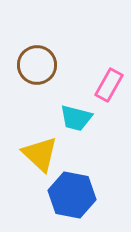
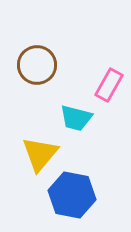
yellow triangle: rotated 27 degrees clockwise
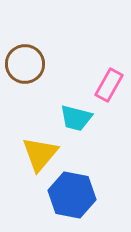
brown circle: moved 12 px left, 1 px up
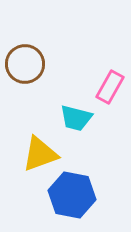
pink rectangle: moved 1 px right, 2 px down
yellow triangle: rotated 30 degrees clockwise
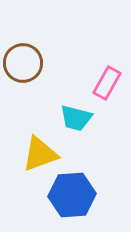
brown circle: moved 2 px left, 1 px up
pink rectangle: moved 3 px left, 4 px up
blue hexagon: rotated 15 degrees counterclockwise
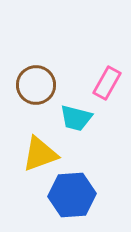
brown circle: moved 13 px right, 22 px down
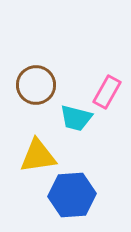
pink rectangle: moved 9 px down
yellow triangle: moved 2 px left, 2 px down; rotated 12 degrees clockwise
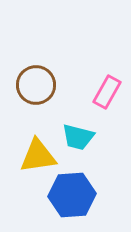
cyan trapezoid: moved 2 px right, 19 px down
